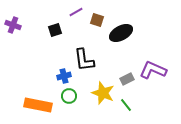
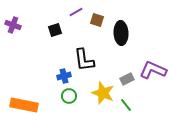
black ellipse: rotated 65 degrees counterclockwise
orange rectangle: moved 14 px left
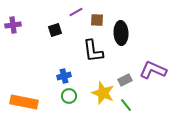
brown square: rotated 16 degrees counterclockwise
purple cross: rotated 28 degrees counterclockwise
black L-shape: moved 9 px right, 9 px up
gray rectangle: moved 2 px left, 1 px down
orange rectangle: moved 3 px up
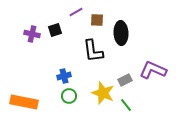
purple cross: moved 19 px right, 9 px down; rotated 21 degrees clockwise
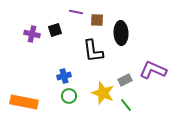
purple line: rotated 40 degrees clockwise
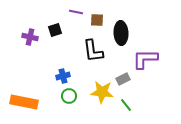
purple cross: moved 2 px left, 3 px down
purple L-shape: moved 8 px left, 11 px up; rotated 24 degrees counterclockwise
blue cross: moved 1 px left
gray rectangle: moved 2 px left, 1 px up
yellow star: moved 1 px left, 1 px up; rotated 15 degrees counterclockwise
